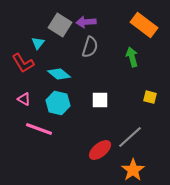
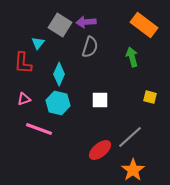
red L-shape: rotated 35 degrees clockwise
cyan diamond: rotated 75 degrees clockwise
pink triangle: rotated 48 degrees counterclockwise
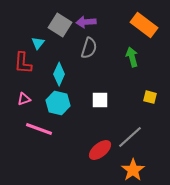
gray semicircle: moved 1 px left, 1 px down
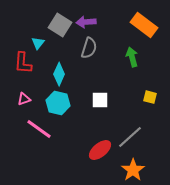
pink line: rotated 16 degrees clockwise
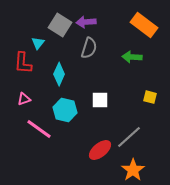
green arrow: rotated 72 degrees counterclockwise
cyan hexagon: moved 7 px right, 7 px down
gray line: moved 1 px left
